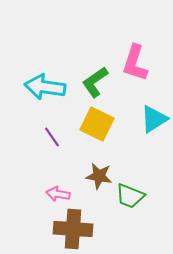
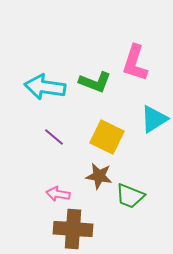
green L-shape: rotated 124 degrees counterclockwise
yellow square: moved 10 px right, 13 px down
purple line: moved 2 px right; rotated 15 degrees counterclockwise
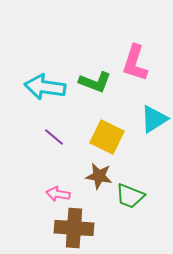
brown cross: moved 1 px right, 1 px up
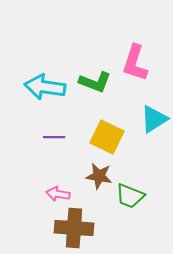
purple line: rotated 40 degrees counterclockwise
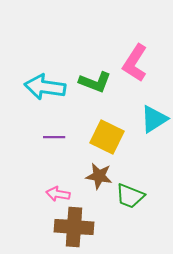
pink L-shape: rotated 15 degrees clockwise
brown cross: moved 1 px up
